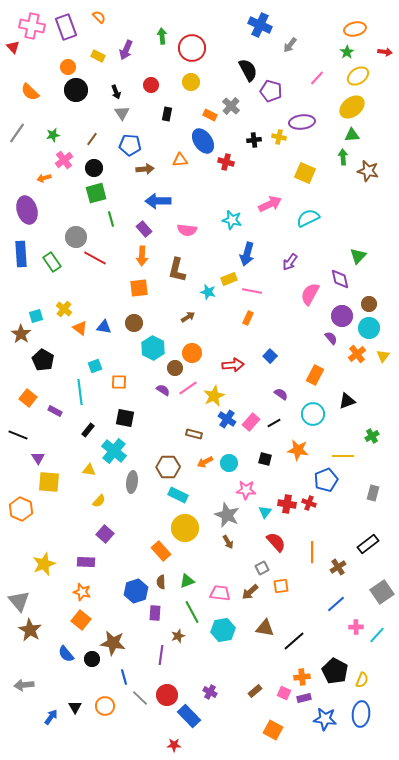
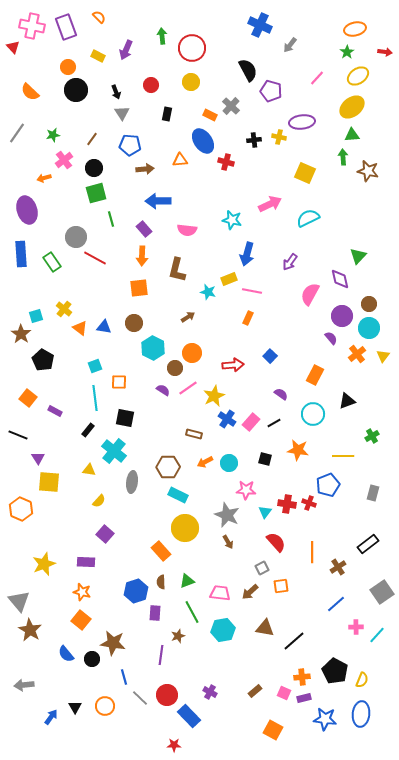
cyan line at (80, 392): moved 15 px right, 6 px down
blue pentagon at (326, 480): moved 2 px right, 5 px down
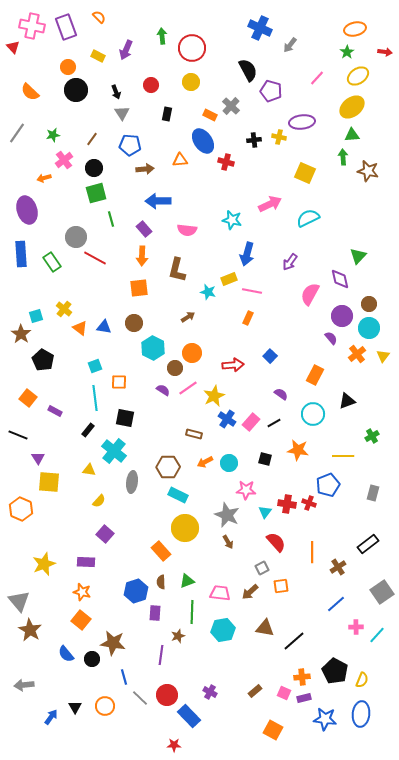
blue cross at (260, 25): moved 3 px down
green line at (192, 612): rotated 30 degrees clockwise
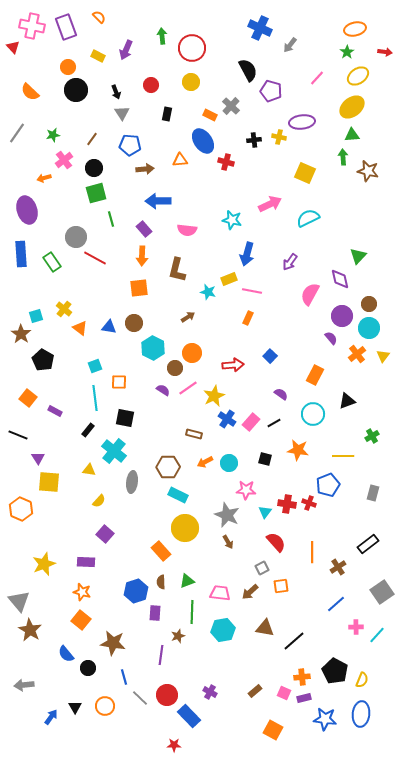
blue triangle at (104, 327): moved 5 px right
black circle at (92, 659): moved 4 px left, 9 px down
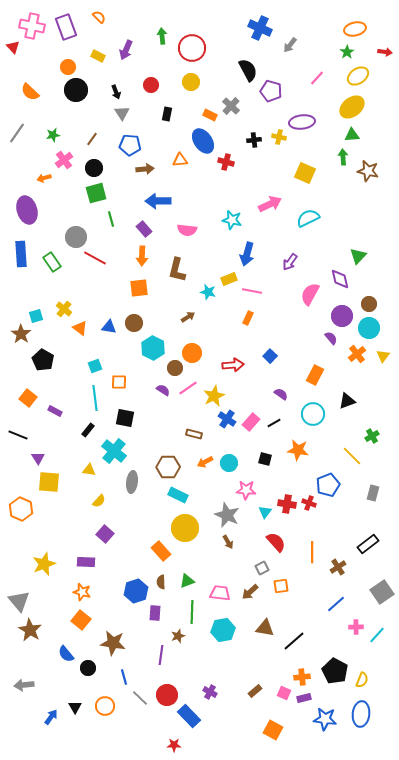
yellow line at (343, 456): moved 9 px right; rotated 45 degrees clockwise
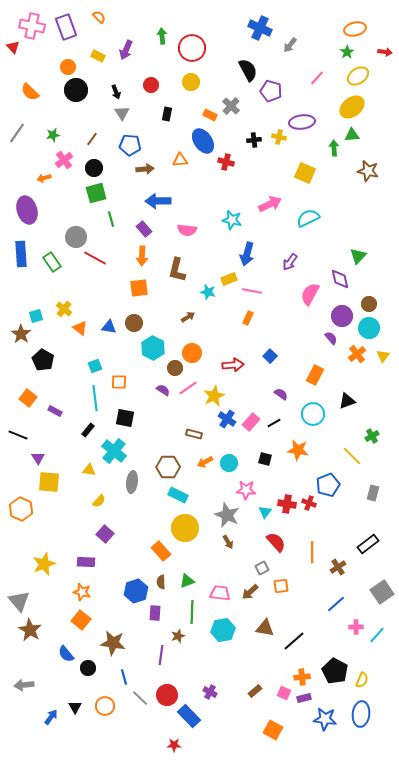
green arrow at (343, 157): moved 9 px left, 9 px up
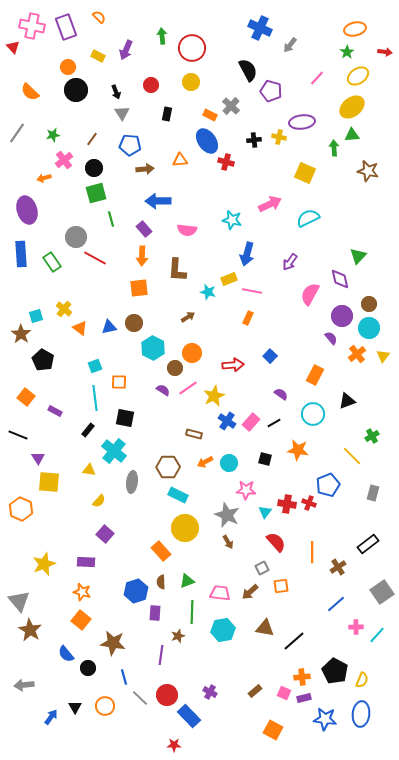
blue ellipse at (203, 141): moved 4 px right
brown L-shape at (177, 270): rotated 10 degrees counterclockwise
blue triangle at (109, 327): rotated 21 degrees counterclockwise
orange square at (28, 398): moved 2 px left, 1 px up
blue cross at (227, 419): moved 2 px down
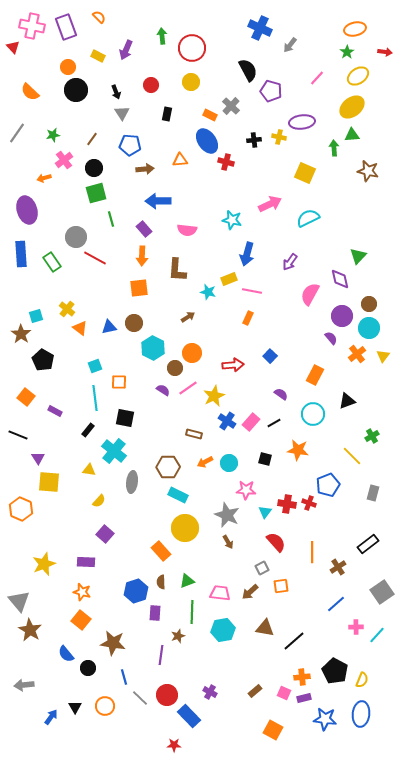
yellow cross at (64, 309): moved 3 px right
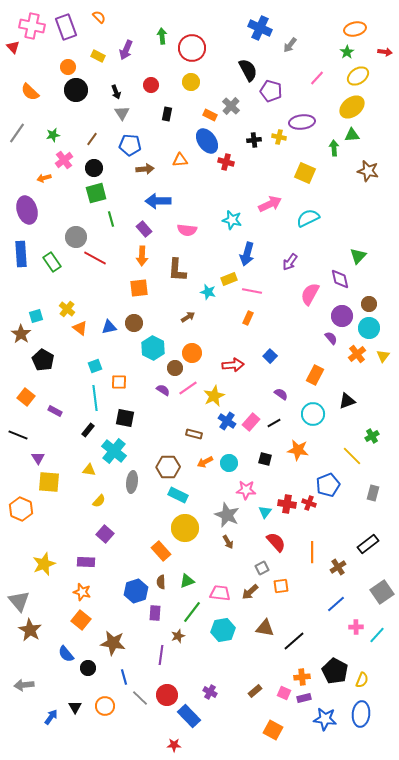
green line at (192, 612): rotated 35 degrees clockwise
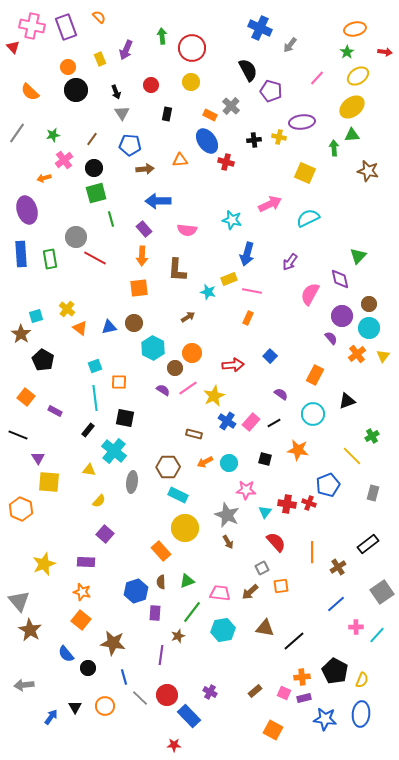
yellow rectangle at (98, 56): moved 2 px right, 3 px down; rotated 40 degrees clockwise
green rectangle at (52, 262): moved 2 px left, 3 px up; rotated 24 degrees clockwise
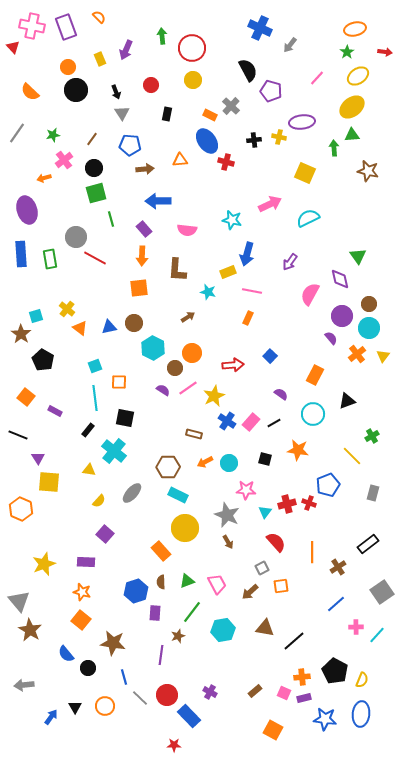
yellow circle at (191, 82): moved 2 px right, 2 px up
green triangle at (358, 256): rotated 18 degrees counterclockwise
yellow rectangle at (229, 279): moved 1 px left, 7 px up
gray ellipse at (132, 482): moved 11 px down; rotated 35 degrees clockwise
red cross at (287, 504): rotated 24 degrees counterclockwise
pink trapezoid at (220, 593): moved 3 px left, 9 px up; rotated 55 degrees clockwise
